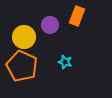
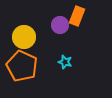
purple circle: moved 10 px right
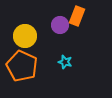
yellow circle: moved 1 px right, 1 px up
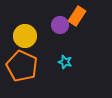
orange rectangle: rotated 12 degrees clockwise
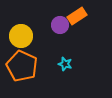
orange rectangle: rotated 24 degrees clockwise
yellow circle: moved 4 px left
cyan star: moved 2 px down
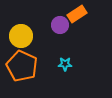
orange rectangle: moved 2 px up
cyan star: rotated 16 degrees counterclockwise
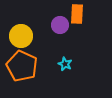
orange rectangle: rotated 54 degrees counterclockwise
cyan star: rotated 24 degrees clockwise
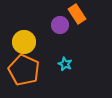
orange rectangle: rotated 36 degrees counterclockwise
yellow circle: moved 3 px right, 6 px down
orange pentagon: moved 2 px right, 4 px down
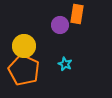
orange rectangle: rotated 42 degrees clockwise
yellow circle: moved 4 px down
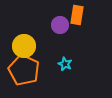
orange rectangle: moved 1 px down
